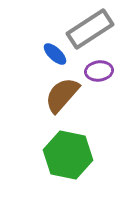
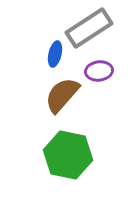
gray rectangle: moved 1 px left, 1 px up
blue ellipse: rotated 60 degrees clockwise
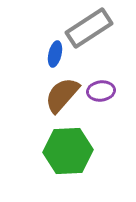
purple ellipse: moved 2 px right, 20 px down
green hexagon: moved 4 px up; rotated 15 degrees counterclockwise
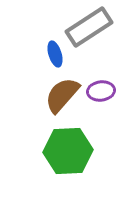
gray rectangle: moved 1 px up
blue ellipse: rotated 30 degrees counterclockwise
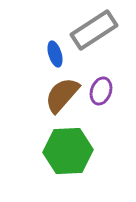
gray rectangle: moved 5 px right, 3 px down
purple ellipse: rotated 64 degrees counterclockwise
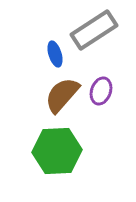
green hexagon: moved 11 px left
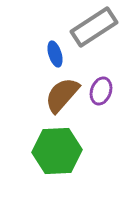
gray rectangle: moved 3 px up
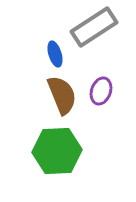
brown semicircle: rotated 117 degrees clockwise
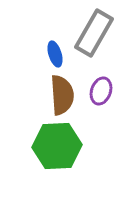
gray rectangle: moved 6 px down; rotated 27 degrees counterclockwise
brown semicircle: rotated 18 degrees clockwise
green hexagon: moved 5 px up
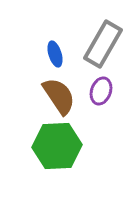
gray rectangle: moved 9 px right, 11 px down
brown semicircle: moved 3 px left, 1 px down; rotated 30 degrees counterclockwise
